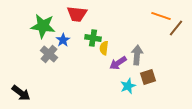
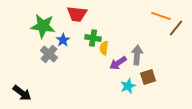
black arrow: moved 1 px right
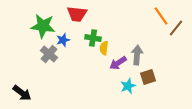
orange line: rotated 36 degrees clockwise
blue star: rotated 16 degrees clockwise
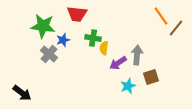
brown square: moved 3 px right
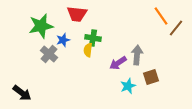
green star: moved 2 px left; rotated 20 degrees counterclockwise
yellow semicircle: moved 16 px left, 2 px down
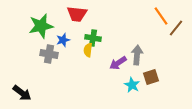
gray cross: rotated 30 degrees counterclockwise
cyan star: moved 4 px right, 1 px up; rotated 21 degrees counterclockwise
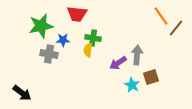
blue star: rotated 16 degrees clockwise
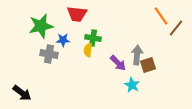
purple arrow: rotated 102 degrees counterclockwise
brown square: moved 3 px left, 12 px up
